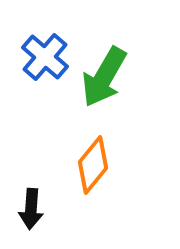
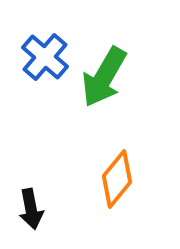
orange diamond: moved 24 px right, 14 px down
black arrow: rotated 15 degrees counterclockwise
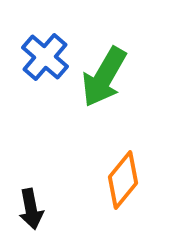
orange diamond: moved 6 px right, 1 px down
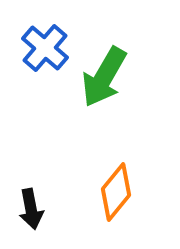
blue cross: moved 9 px up
orange diamond: moved 7 px left, 12 px down
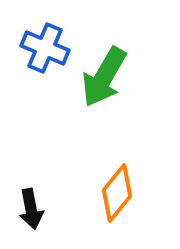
blue cross: rotated 18 degrees counterclockwise
orange diamond: moved 1 px right, 1 px down
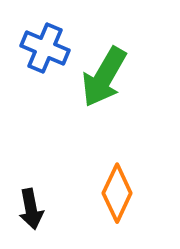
orange diamond: rotated 14 degrees counterclockwise
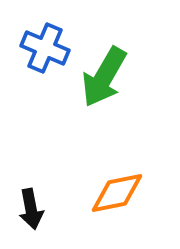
orange diamond: rotated 54 degrees clockwise
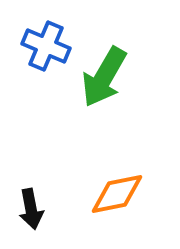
blue cross: moved 1 px right, 2 px up
orange diamond: moved 1 px down
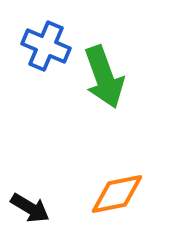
green arrow: rotated 50 degrees counterclockwise
black arrow: moved 1 px left, 1 px up; rotated 48 degrees counterclockwise
